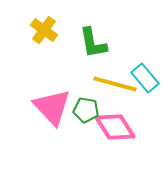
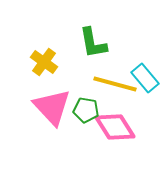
yellow cross: moved 32 px down
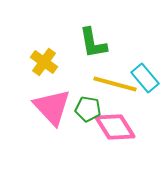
green pentagon: moved 2 px right, 1 px up
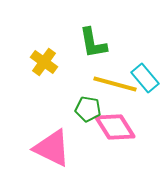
pink triangle: moved 41 px down; rotated 21 degrees counterclockwise
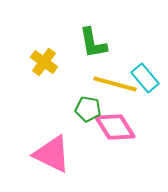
pink triangle: moved 6 px down
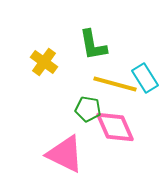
green L-shape: moved 2 px down
cyan rectangle: rotated 8 degrees clockwise
pink diamond: rotated 9 degrees clockwise
pink triangle: moved 13 px right
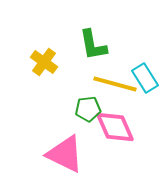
green pentagon: rotated 15 degrees counterclockwise
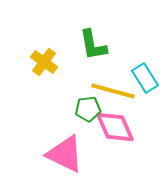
yellow line: moved 2 px left, 7 px down
